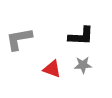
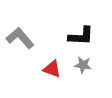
gray L-shape: moved 1 px right, 1 px up; rotated 60 degrees clockwise
gray star: rotated 12 degrees clockwise
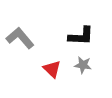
red triangle: rotated 24 degrees clockwise
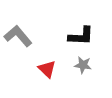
gray L-shape: moved 2 px left, 2 px up
red triangle: moved 5 px left
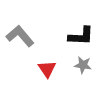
gray L-shape: moved 2 px right
red triangle: rotated 12 degrees clockwise
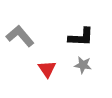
black L-shape: moved 1 px down
